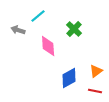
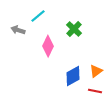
pink diamond: rotated 30 degrees clockwise
blue diamond: moved 4 px right, 2 px up
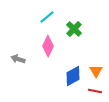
cyan line: moved 9 px right, 1 px down
gray arrow: moved 29 px down
orange triangle: rotated 24 degrees counterclockwise
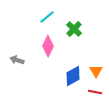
gray arrow: moved 1 px left, 1 px down
red line: moved 1 px down
